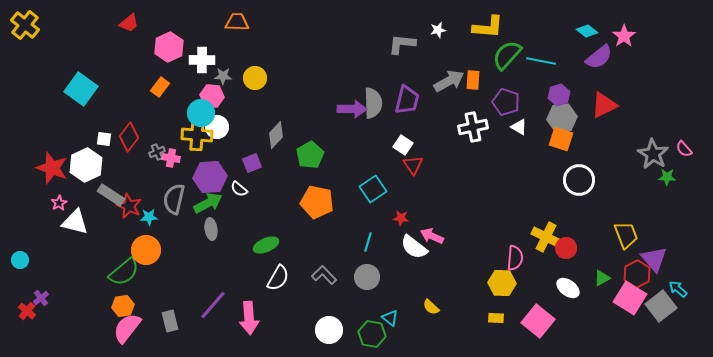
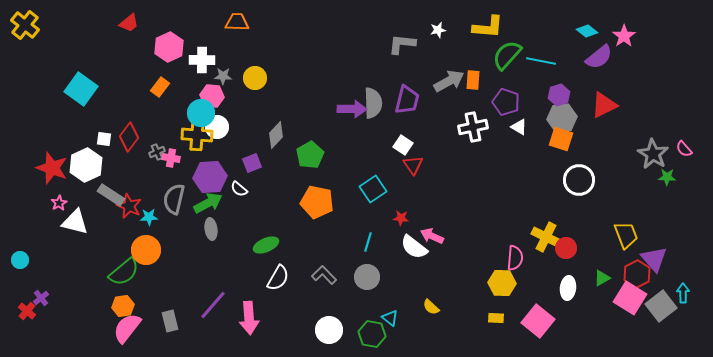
white ellipse at (568, 288): rotated 60 degrees clockwise
cyan arrow at (678, 289): moved 5 px right, 4 px down; rotated 48 degrees clockwise
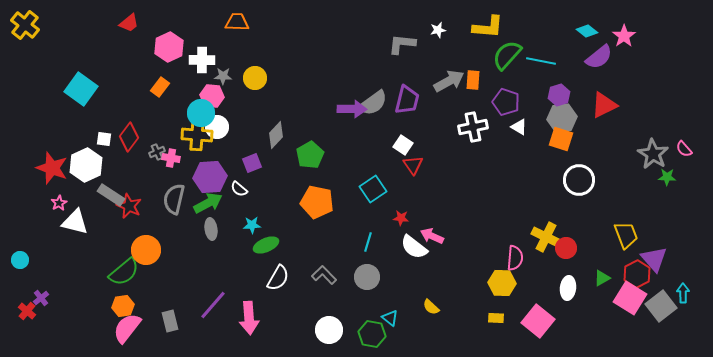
gray semicircle at (373, 103): rotated 56 degrees clockwise
cyan star at (149, 217): moved 103 px right, 8 px down
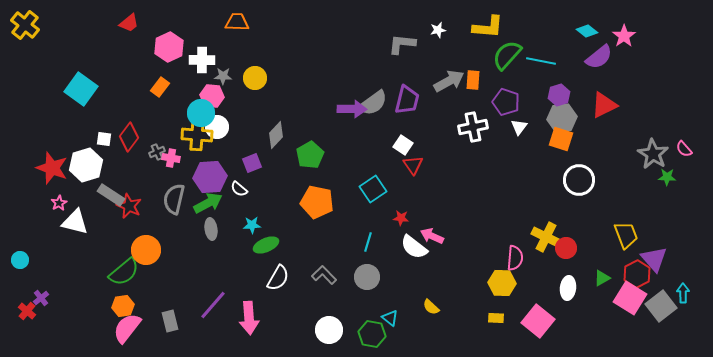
white triangle at (519, 127): rotated 36 degrees clockwise
white hexagon at (86, 165): rotated 8 degrees clockwise
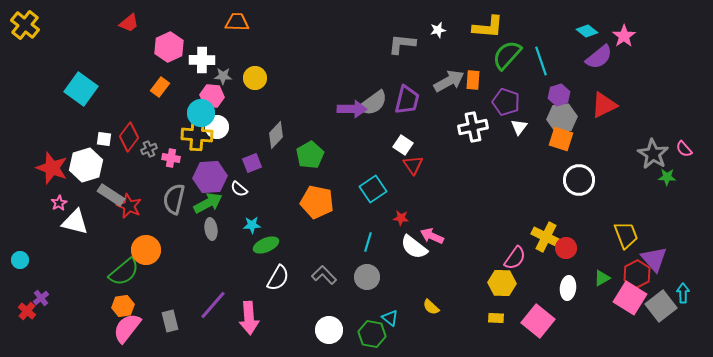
cyan line at (541, 61): rotated 60 degrees clockwise
gray cross at (157, 152): moved 8 px left, 3 px up
pink semicircle at (515, 258): rotated 30 degrees clockwise
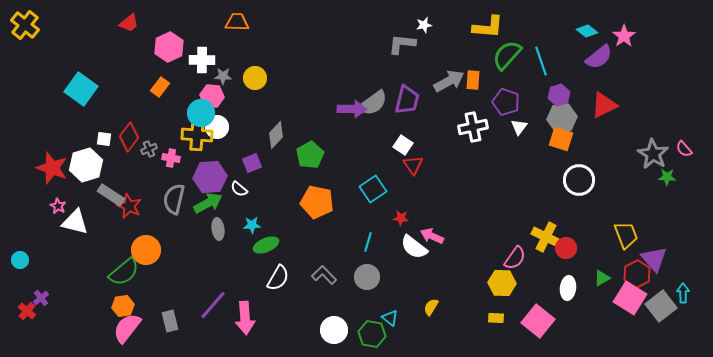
white star at (438, 30): moved 14 px left, 5 px up
pink star at (59, 203): moved 1 px left, 3 px down; rotated 14 degrees counterclockwise
gray ellipse at (211, 229): moved 7 px right
yellow semicircle at (431, 307): rotated 78 degrees clockwise
pink arrow at (249, 318): moved 4 px left
white circle at (329, 330): moved 5 px right
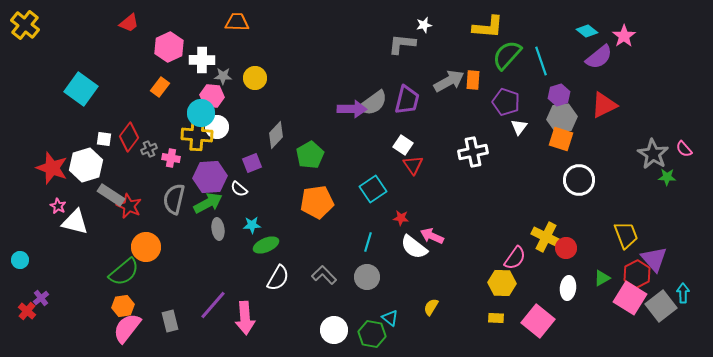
white cross at (473, 127): moved 25 px down
orange pentagon at (317, 202): rotated 20 degrees counterclockwise
orange circle at (146, 250): moved 3 px up
